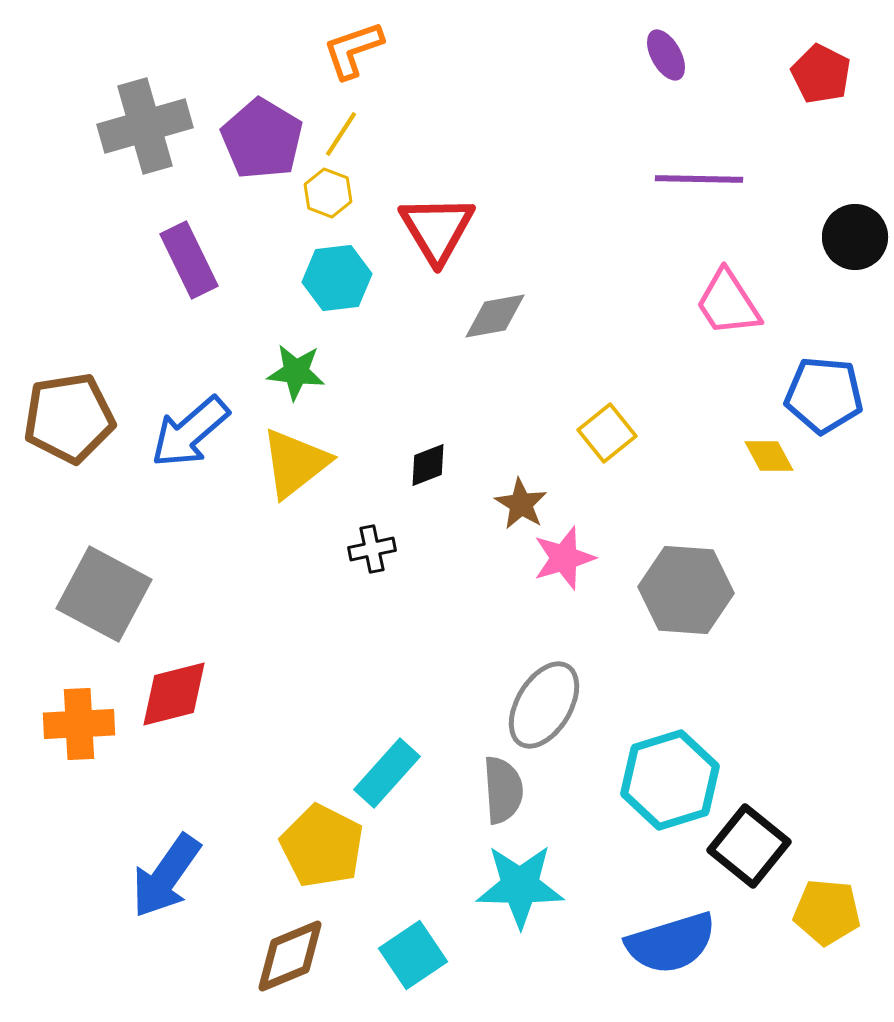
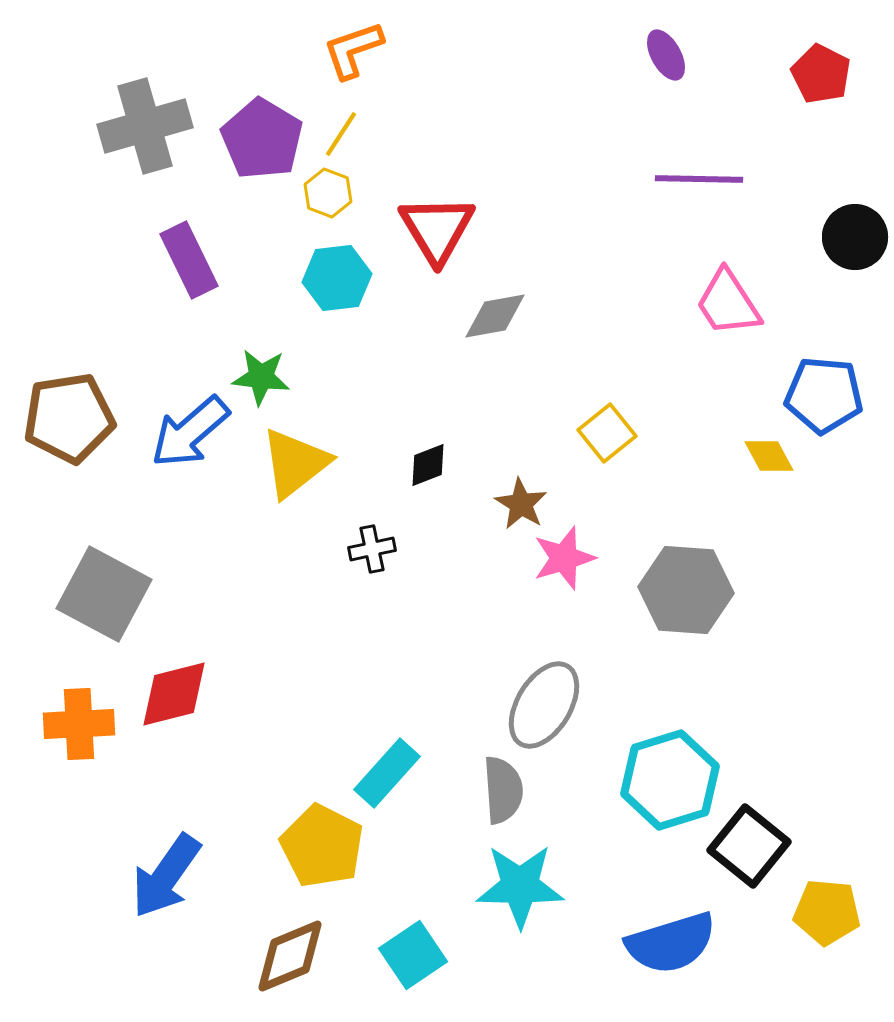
green star at (296, 372): moved 35 px left, 5 px down
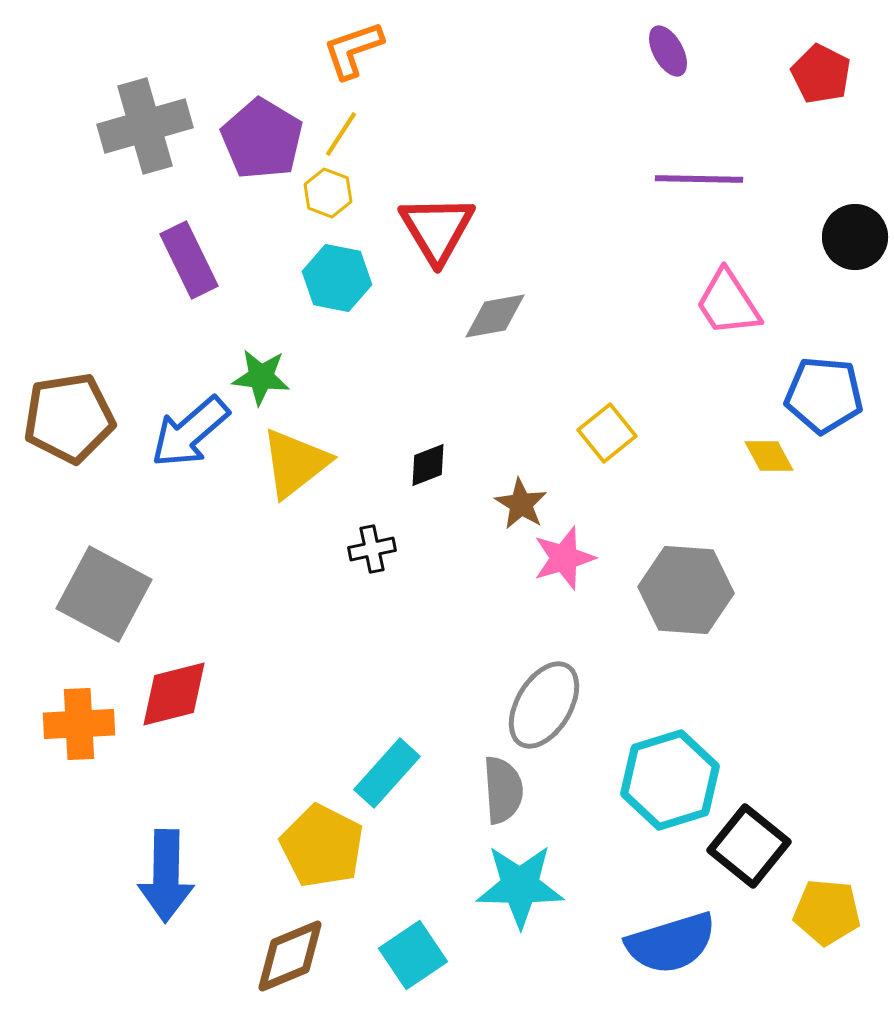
purple ellipse at (666, 55): moved 2 px right, 4 px up
cyan hexagon at (337, 278): rotated 18 degrees clockwise
blue arrow at (166, 876): rotated 34 degrees counterclockwise
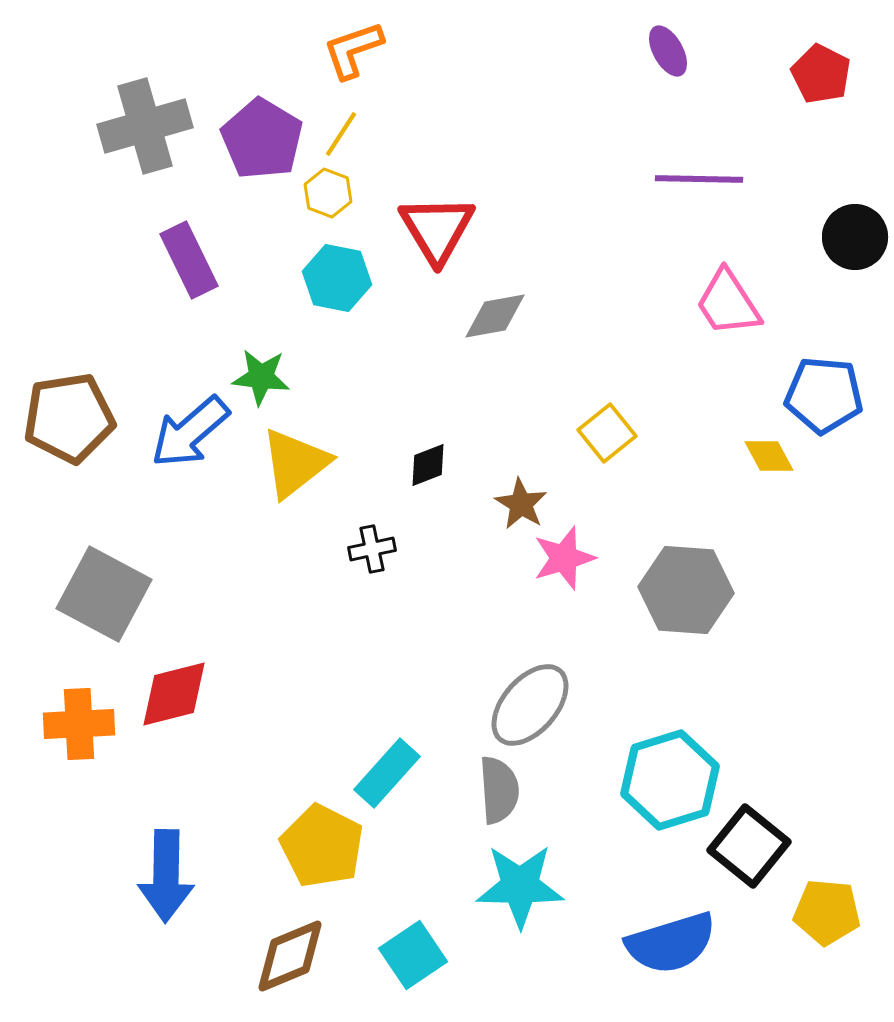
gray ellipse at (544, 705): moved 14 px left; rotated 10 degrees clockwise
gray semicircle at (503, 790): moved 4 px left
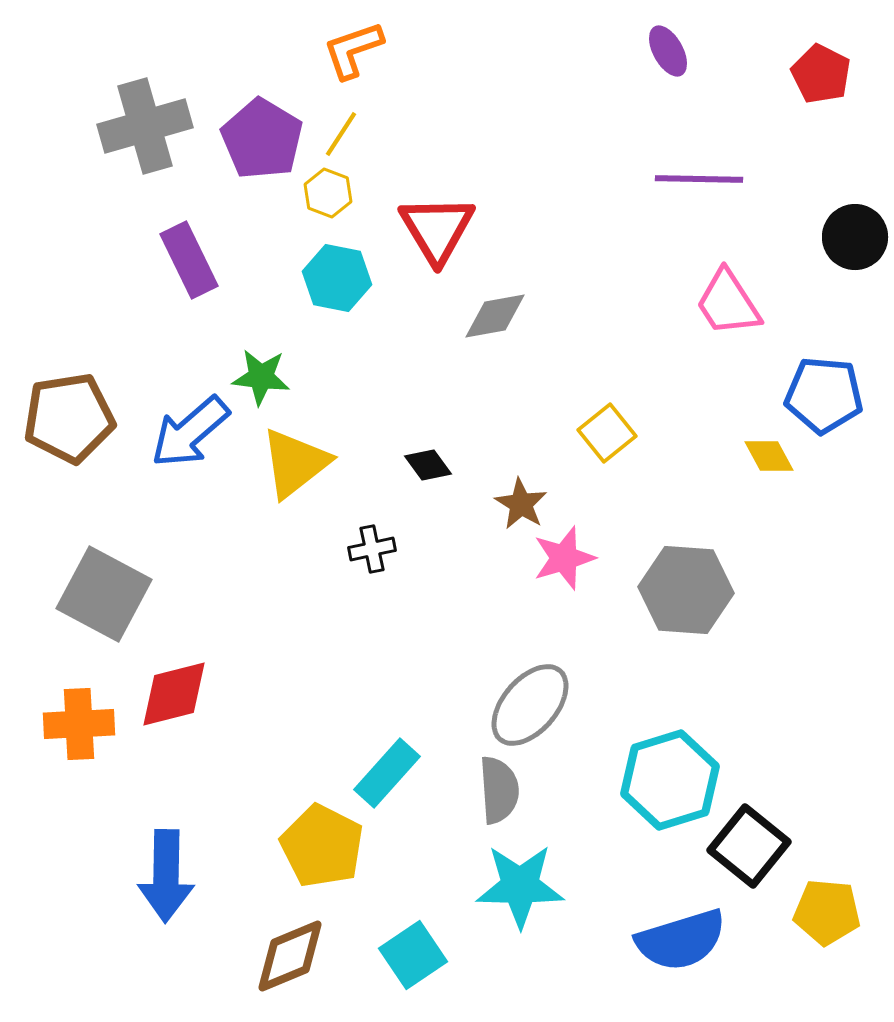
black diamond at (428, 465): rotated 75 degrees clockwise
blue semicircle at (671, 943): moved 10 px right, 3 px up
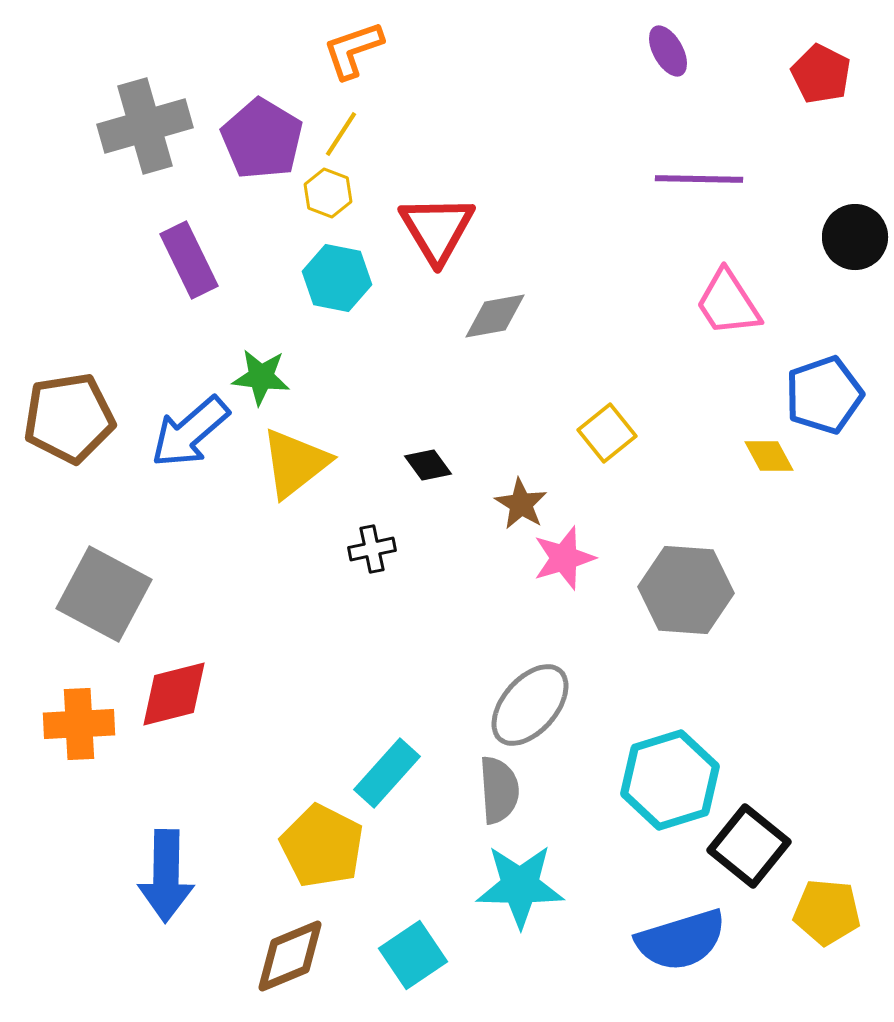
blue pentagon at (824, 395): rotated 24 degrees counterclockwise
